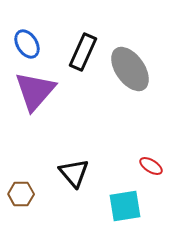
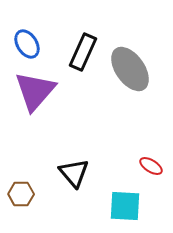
cyan square: rotated 12 degrees clockwise
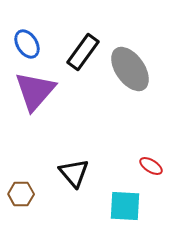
black rectangle: rotated 12 degrees clockwise
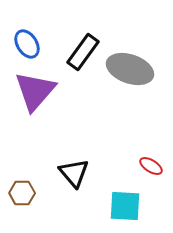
gray ellipse: rotated 36 degrees counterclockwise
brown hexagon: moved 1 px right, 1 px up
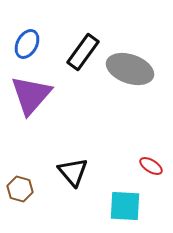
blue ellipse: rotated 60 degrees clockwise
purple triangle: moved 4 px left, 4 px down
black triangle: moved 1 px left, 1 px up
brown hexagon: moved 2 px left, 4 px up; rotated 15 degrees clockwise
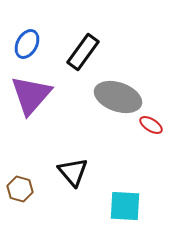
gray ellipse: moved 12 px left, 28 px down
red ellipse: moved 41 px up
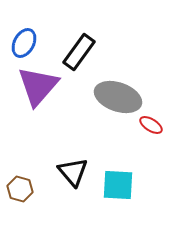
blue ellipse: moved 3 px left, 1 px up
black rectangle: moved 4 px left
purple triangle: moved 7 px right, 9 px up
cyan square: moved 7 px left, 21 px up
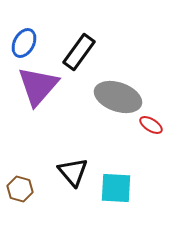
cyan square: moved 2 px left, 3 px down
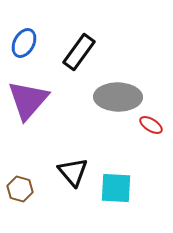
purple triangle: moved 10 px left, 14 px down
gray ellipse: rotated 18 degrees counterclockwise
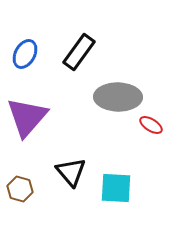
blue ellipse: moved 1 px right, 11 px down
purple triangle: moved 1 px left, 17 px down
black triangle: moved 2 px left
